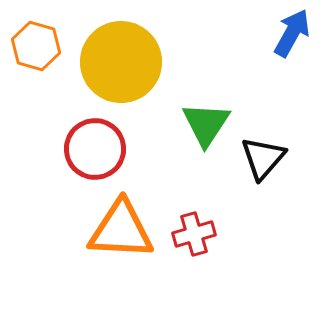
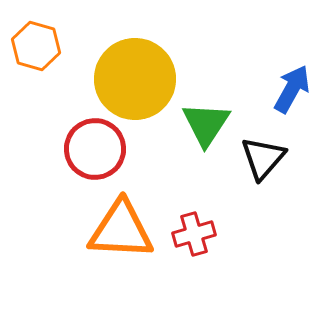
blue arrow: moved 56 px down
yellow circle: moved 14 px right, 17 px down
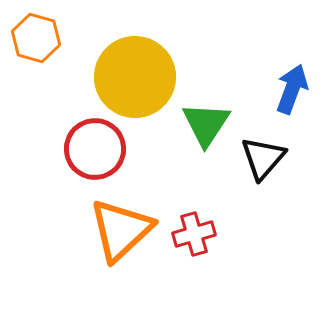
orange hexagon: moved 8 px up
yellow circle: moved 2 px up
blue arrow: rotated 9 degrees counterclockwise
orange triangle: rotated 46 degrees counterclockwise
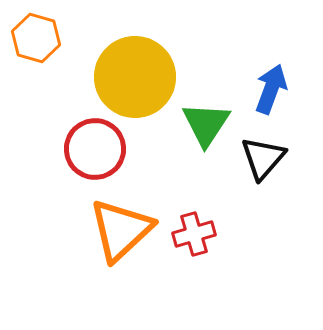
blue arrow: moved 21 px left
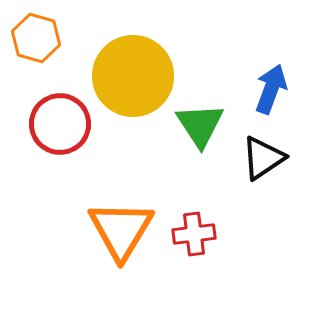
yellow circle: moved 2 px left, 1 px up
green triangle: moved 6 px left, 1 px down; rotated 6 degrees counterclockwise
red circle: moved 35 px left, 25 px up
black triangle: rotated 15 degrees clockwise
orange triangle: rotated 16 degrees counterclockwise
red cross: rotated 9 degrees clockwise
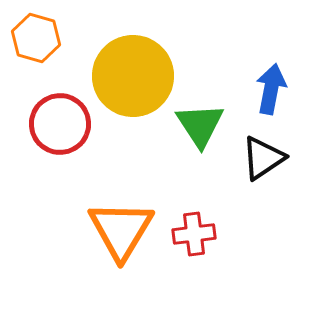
blue arrow: rotated 9 degrees counterclockwise
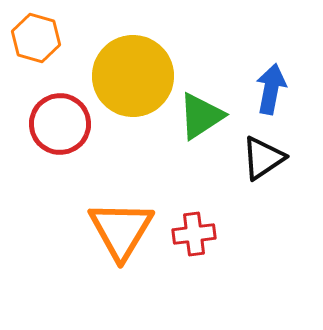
green triangle: moved 1 px right, 9 px up; rotated 30 degrees clockwise
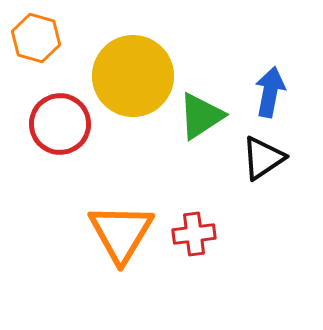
blue arrow: moved 1 px left, 3 px down
orange triangle: moved 3 px down
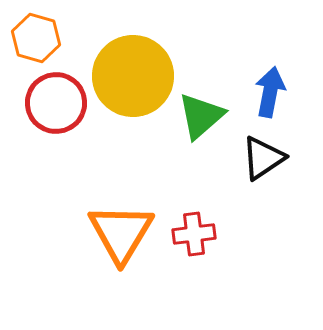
green triangle: rotated 8 degrees counterclockwise
red circle: moved 4 px left, 21 px up
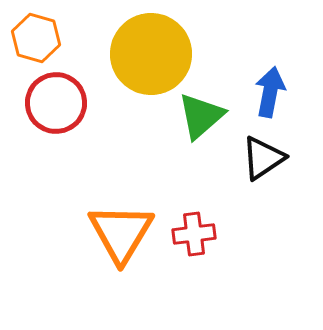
yellow circle: moved 18 px right, 22 px up
